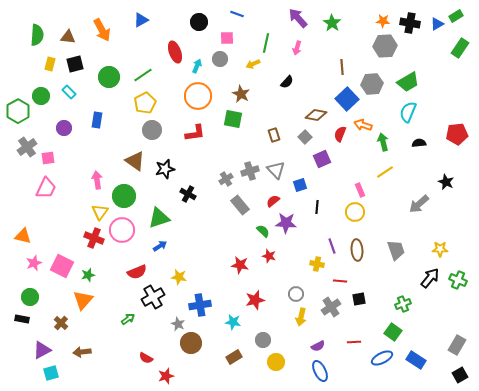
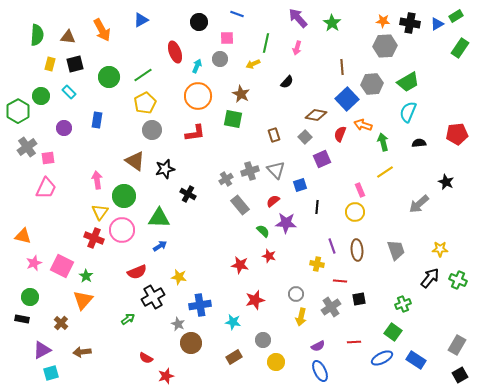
green triangle at (159, 218): rotated 20 degrees clockwise
green star at (88, 275): moved 2 px left, 1 px down; rotated 24 degrees counterclockwise
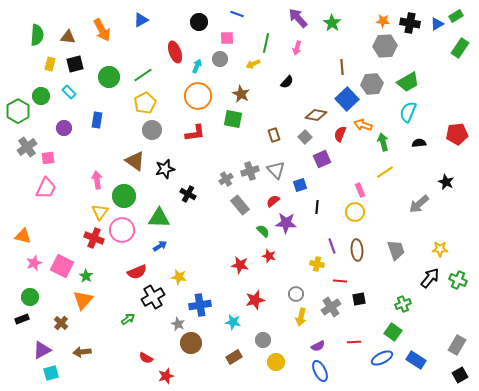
black rectangle at (22, 319): rotated 32 degrees counterclockwise
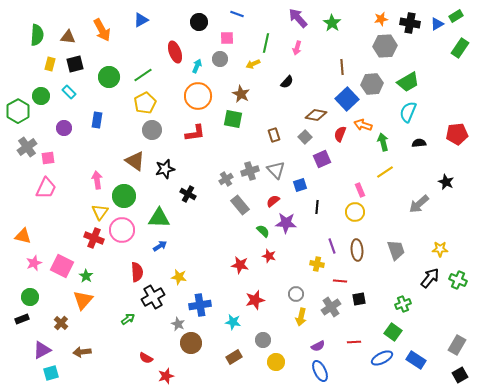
orange star at (383, 21): moved 2 px left, 2 px up; rotated 16 degrees counterclockwise
red semicircle at (137, 272): rotated 72 degrees counterclockwise
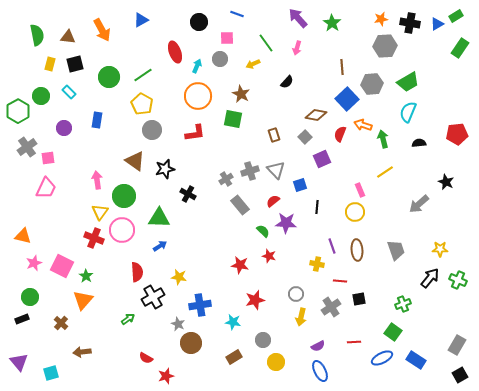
green semicircle at (37, 35): rotated 15 degrees counterclockwise
green line at (266, 43): rotated 48 degrees counterclockwise
yellow pentagon at (145, 103): moved 3 px left, 1 px down; rotated 15 degrees counterclockwise
green arrow at (383, 142): moved 3 px up
purple triangle at (42, 350): moved 23 px left, 12 px down; rotated 42 degrees counterclockwise
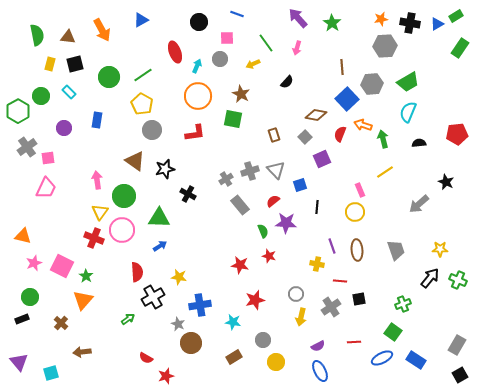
green semicircle at (263, 231): rotated 24 degrees clockwise
